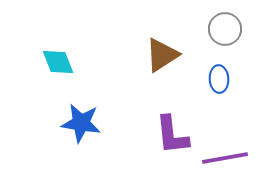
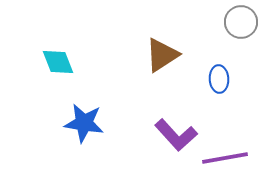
gray circle: moved 16 px right, 7 px up
blue star: moved 3 px right
purple L-shape: moved 4 px right; rotated 36 degrees counterclockwise
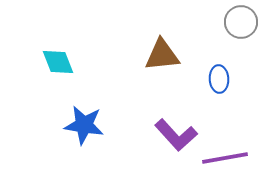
brown triangle: rotated 27 degrees clockwise
blue star: moved 2 px down
